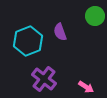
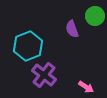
purple semicircle: moved 12 px right, 3 px up
cyan hexagon: moved 5 px down
purple cross: moved 4 px up
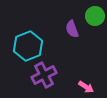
purple cross: rotated 25 degrees clockwise
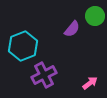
purple semicircle: rotated 120 degrees counterclockwise
cyan hexagon: moved 5 px left
pink arrow: moved 4 px right, 4 px up; rotated 70 degrees counterclockwise
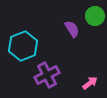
purple semicircle: rotated 72 degrees counterclockwise
purple cross: moved 3 px right
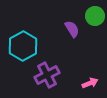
cyan hexagon: rotated 8 degrees counterclockwise
pink arrow: rotated 14 degrees clockwise
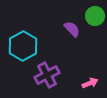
purple semicircle: rotated 12 degrees counterclockwise
